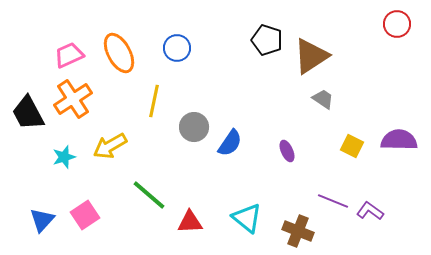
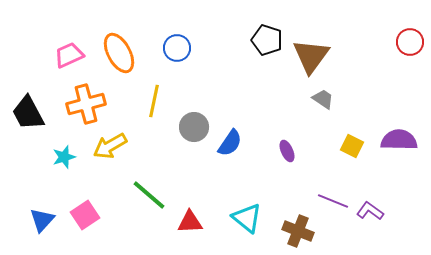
red circle: moved 13 px right, 18 px down
brown triangle: rotated 21 degrees counterclockwise
orange cross: moved 13 px right, 5 px down; rotated 18 degrees clockwise
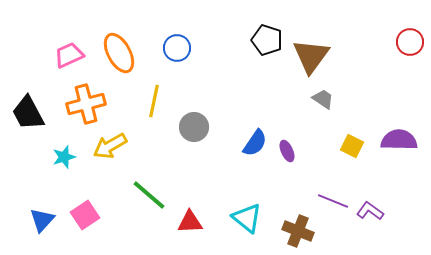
blue semicircle: moved 25 px right
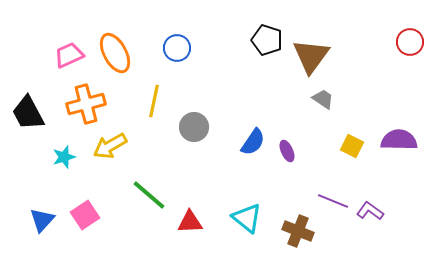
orange ellipse: moved 4 px left
blue semicircle: moved 2 px left, 1 px up
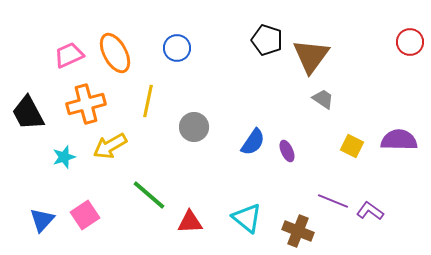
yellow line: moved 6 px left
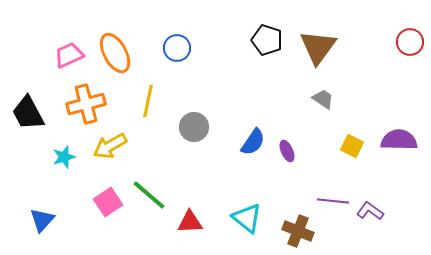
brown triangle: moved 7 px right, 9 px up
purple line: rotated 16 degrees counterclockwise
pink square: moved 23 px right, 13 px up
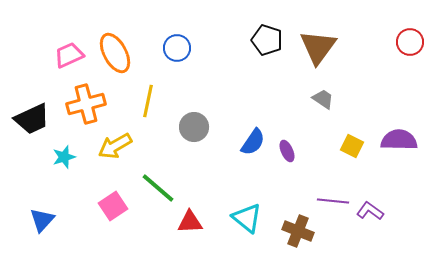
black trapezoid: moved 4 px right, 6 px down; rotated 87 degrees counterclockwise
yellow arrow: moved 5 px right
green line: moved 9 px right, 7 px up
pink square: moved 5 px right, 4 px down
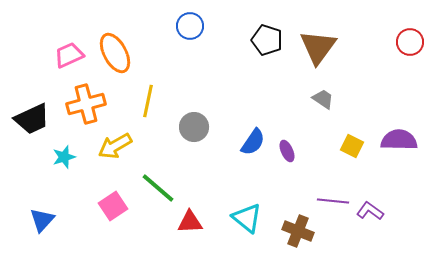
blue circle: moved 13 px right, 22 px up
